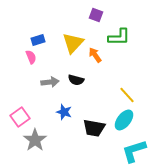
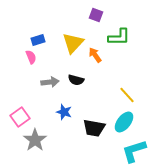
cyan ellipse: moved 2 px down
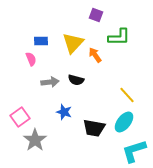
blue rectangle: moved 3 px right, 1 px down; rotated 16 degrees clockwise
pink semicircle: moved 2 px down
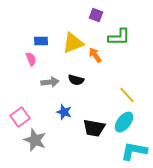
yellow triangle: rotated 25 degrees clockwise
gray star: rotated 15 degrees counterclockwise
cyan L-shape: rotated 28 degrees clockwise
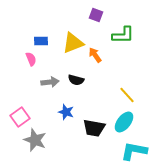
green L-shape: moved 4 px right, 2 px up
blue star: moved 2 px right
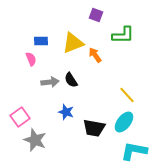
black semicircle: moved 5 px left; rotated 42 degrees clockwise
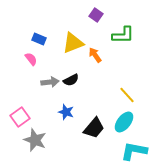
purple square: rotated 16 degrees clockwise
blue rectangle: moved 2 px left, 2 px up; rotated 24 degrees clockwise
pink semicircle: rotated 16 degrees counterclockwise
black semicircle: rotated 84 degrees counterclockwise
black trapezoid: rotated 60 degrees counterclockwise
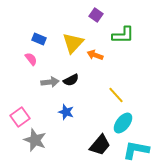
yellow triangle: rotated 25 degrees counterclockwise
orange arrow: rotated 35 degrees counterclockwise
yellow line: moved 11 px left
cyan ellipse: moved 1 px left, 1 px down
black trapezoid: moved 6 px right, 17 px down
cyan L-shape: moved 2 px right, 1 px up
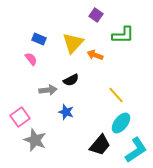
gray arrow: moved 2 px left, 8 px down
cyan ellipse: moved 2 px left
cyan L-shape: rotated 136 degrees clockwise
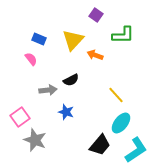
yellow triangle: moved 3 px up
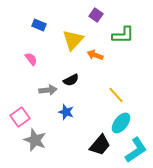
blue rectangle: moved 14 px up
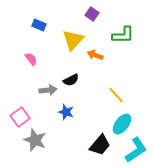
purple square: moved 4 px left, 1 px up
cyan ellipse: moved 1 px right, 1 px down
